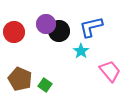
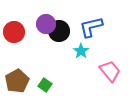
brown pentagon: moved 3 px left, 2 px down; rotated 20 degrees clockwise
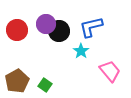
red circle: moved 3 px right, 2 px up
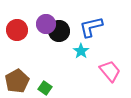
green square: moved 3 px down
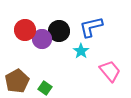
purple circle: moved 4 px left, 15 px down
red circle: moved 8 px right
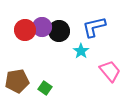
blue L-shape: moved 3 px right
purple circle: moved 12 px up
brown pentagon: rotated 20 degrees clockwise
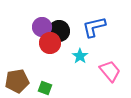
red circle: moved 25 px right, 13 px down
cyan star: moved 1 px left, 5 px down
green square: rotated 16 degrees counterclockwise
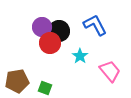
blue L-shape: moved 1 px right, 2 px up; rotated 75 degrees clockwise
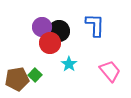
blue L-shape: rotated 30 degrees clockwise
cyan star: moved 11 px left, 8 px down
brown pentagon: moved 2 px up
green square: moved 10 px left, 13 px up; rotated 24 degrees clockwise
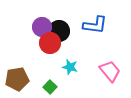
blue L-shape: rotated 95 degrees clockwise
cyan star: moved 1 px right, 3 px down; rotated 21 degrees counterclockwise
green square: moved 15 px right, 12 px down
